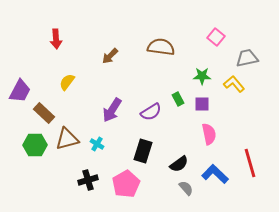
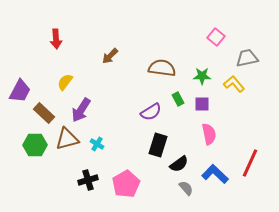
brown semicircle: moved 1 px right, 21 px down
yellow semicircle: moved 2 px left
purple arrow: moved 31 px left
black rectangle: moved 15 px right, 6 px up
red line: rotated 40 degrees clockwise
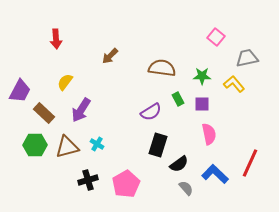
brown triangle: moved 8 px down
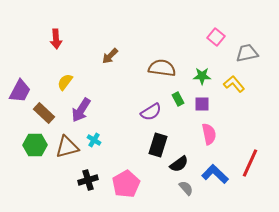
gray trapezoid: moved 5 px up
cyan cross: moved 3 px left, 4 px up
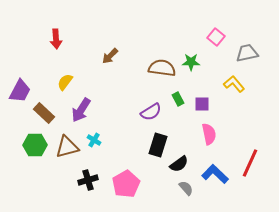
green star: moved 11 px left, 14 px up
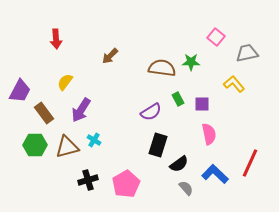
brown rectangle: rotated 10 degrees clockwise
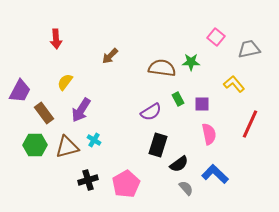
gray trapezoid: moved 2 px right, 4 px up
red line: moved 39 px up
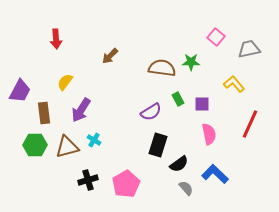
brown rectangle: rotated 30 degrees clockwise
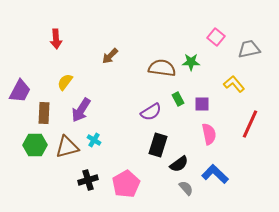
brown rectangle: rotated 10 degrees clockwise
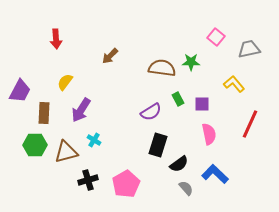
brown triangle: moved 1 px left, 5 px down
